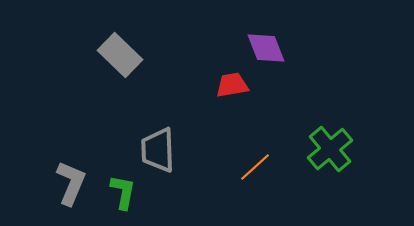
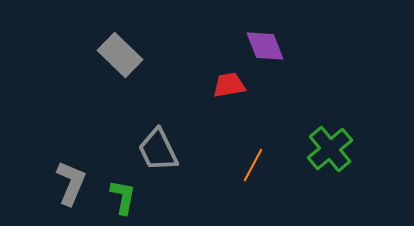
purple diamond: moved 1 px left, 2 px up
red trapezoid: moved 3 px left
gray trapezoid: rotated 24 degrees counterclockwise
orange line: moved 2 px left, 2 px up; rotated 20 degrees counterclockwise
green L-shape: moved 5 px down
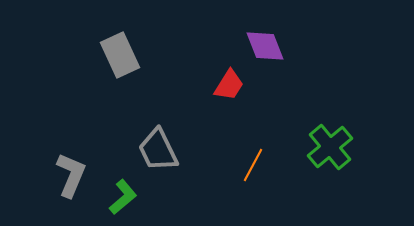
gray rectangle: rotated 21 degrees clockwise
red trapezoid: rotated 132 degrees clockwise
green cross: moved 2 px up
gray L-shape: moved 8 px up
green L-shape: rotated 39 degrees clockwise
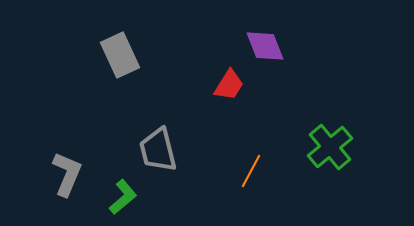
gray trapezoid: rotated 12 degrees clockwise
orange line: moved 2 px left, 6 px down
gray L-shape: moved 4 px left, 1 px up
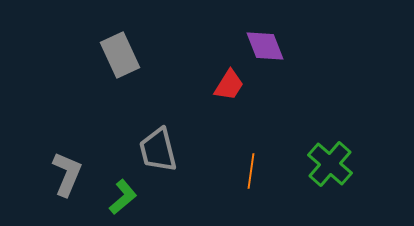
green cross: moved 17 px down; rotated 9 degrees counterclockwise
orange line: rotated 20 degrees counterclockwise
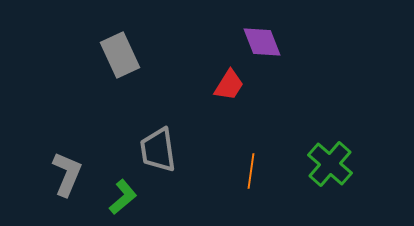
purple diamond: moved 3 px left, 4 px up
gray trapezoid: rotated 6 degrees clockwise
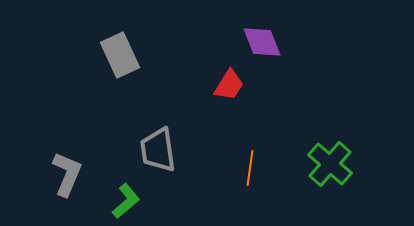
orange line: moved 1 px left, 3 px up
green L-shape: moved 3 px right, 4 px down
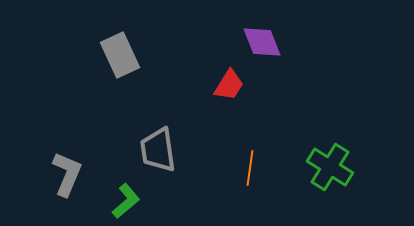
green cross: moved 3 px down; rotated 9 degrees counterclockwise
